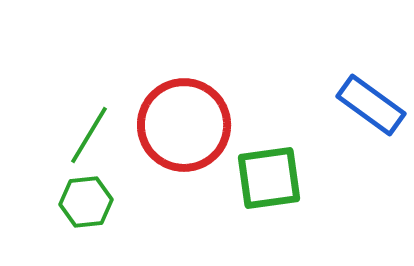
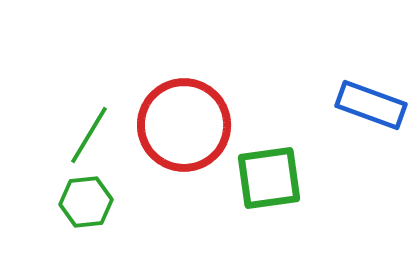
blue rectangle: rotated 16 degrees counterclockwise
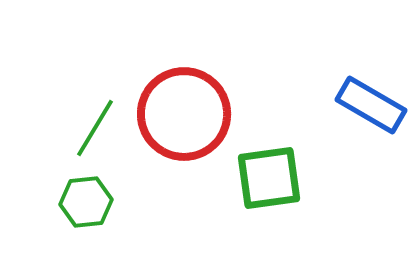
blue rectangle: rotated 10 degrees clockwise
red circle: moved 11 px up
green line: moved 6 px right, 7 px up
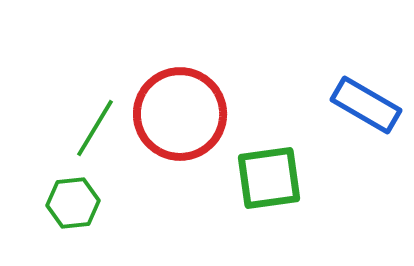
blue rectangle: moved 5 px left
red circle: moved 4 px left
green hexagon: moved 13 px left, 1 px down
